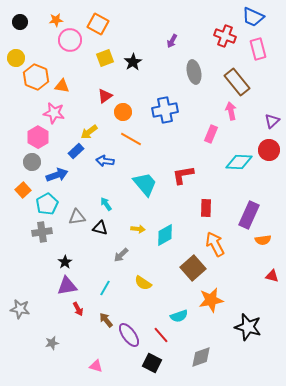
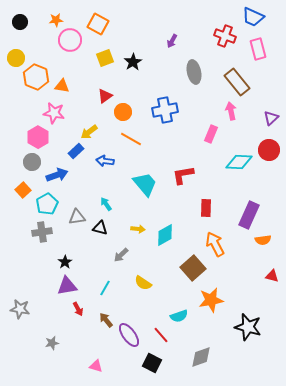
purple triangle at (272, 121): moved 1 px left, 3 px up
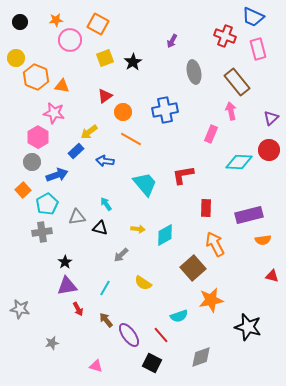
purple rectangle at (249, 215): rotated 52 degrees clockwise
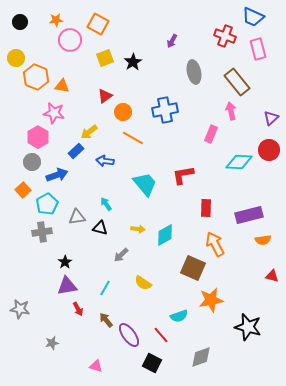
orange line at (131, 139): moved 2 px right, 1 px up
brown square at (193, 268): rotated 25 degrees counterclockwise
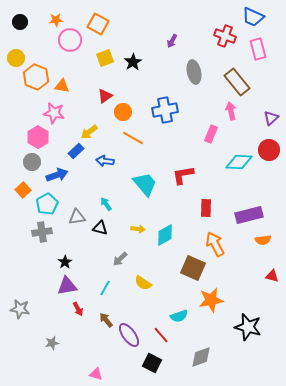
gray arrow at (121, 255): moved 1 px left, 4 px down
pink triangle at (96, 366): moved 8 px down
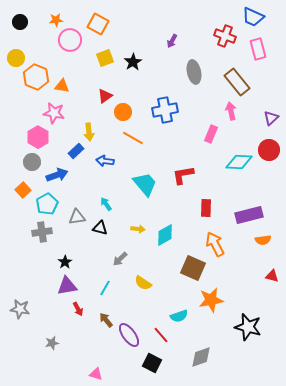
yellow arrow at (89, 132): rotated 60 degrees counterclockwise
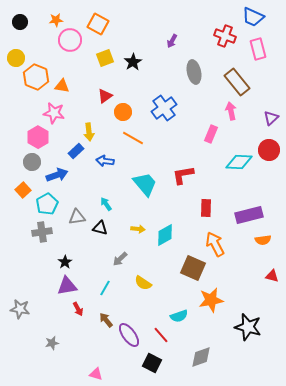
blue cross at (165, 110): moved 1 px left, 2 px up; rotated 25 degrees counterclockwise
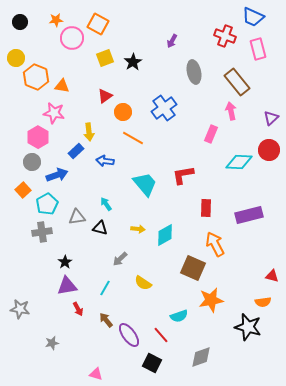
pink circle at (70, 40): moved 2 px right, 2 px up
orange semicircle at (263, 240): moved 62 px down
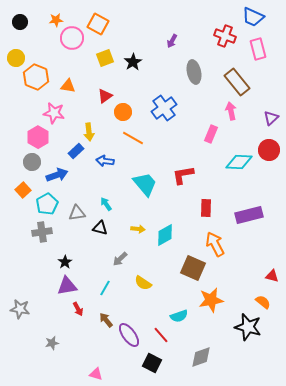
orange triangle at (62, 86): moved 6 px right
gray triangle at (77, 217): moved 4 px up
orange semicircle at (263, 302): rotated 133 degrees counterclockwise
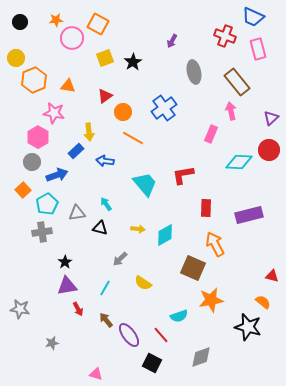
orange hexagon at (36, 77): moved 2 px left, 3 px down; rotated 15 degrees clockwise
